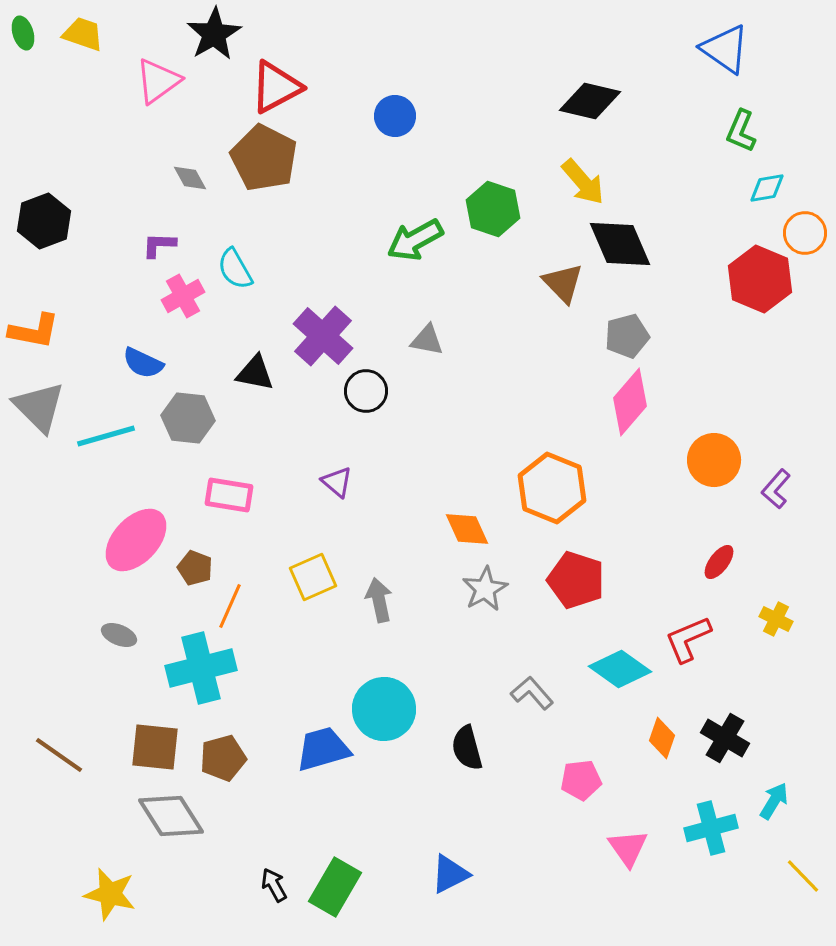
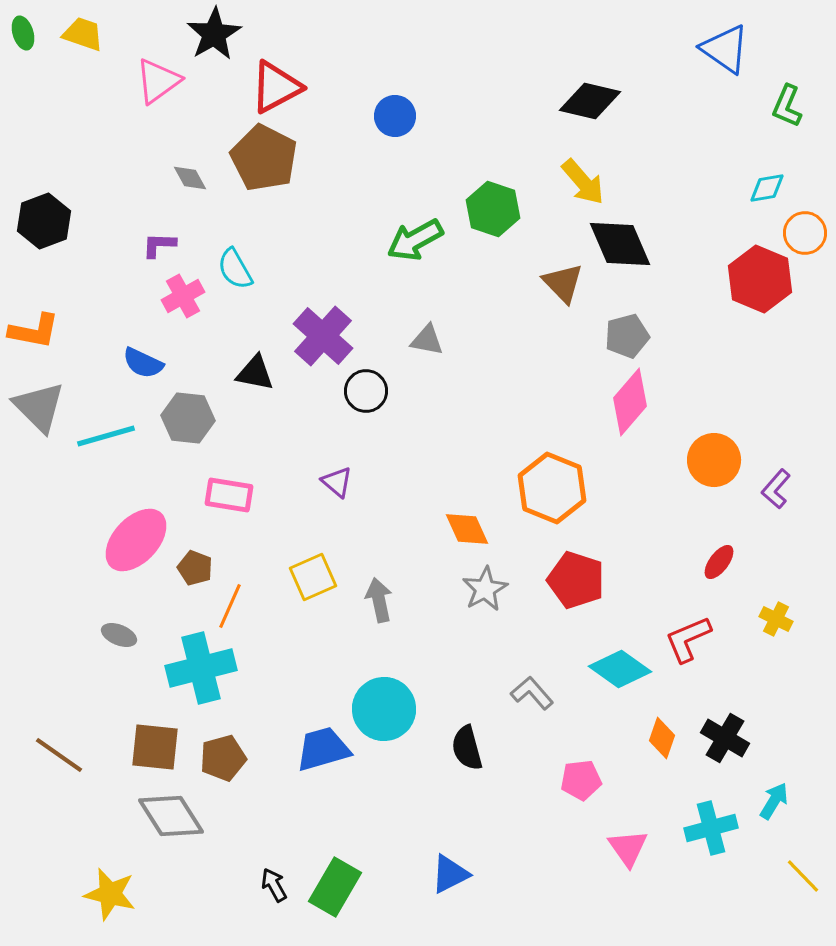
green L-shape at (741, 131): moved 46 px right, 25 px up
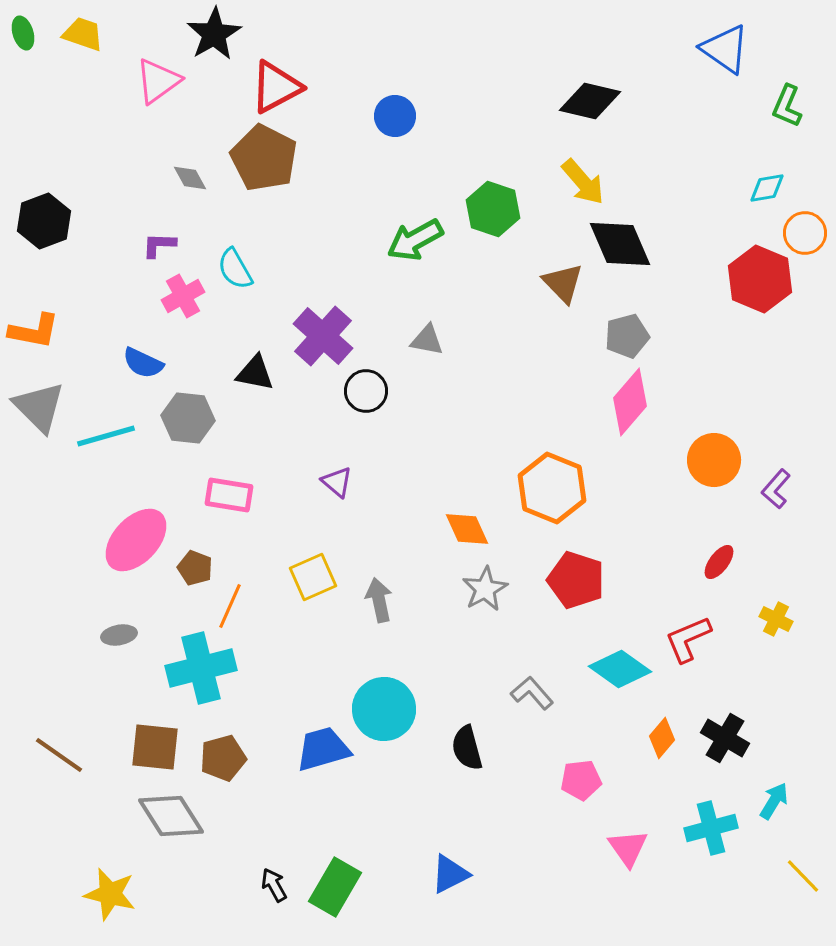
gray ellipse at (119, 635): rotated 32 degrees counterclockwise
orange diamond at (662, 738): rotated 21 degrees clockwise
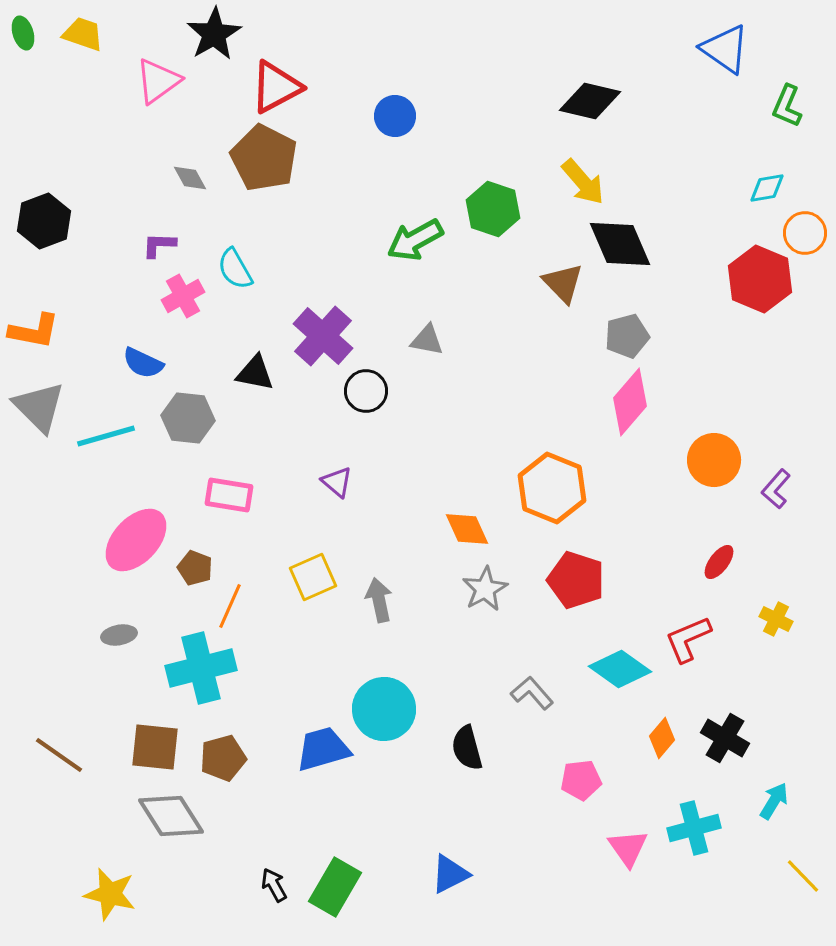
cyan cross at (711, 828): moved 17 px left
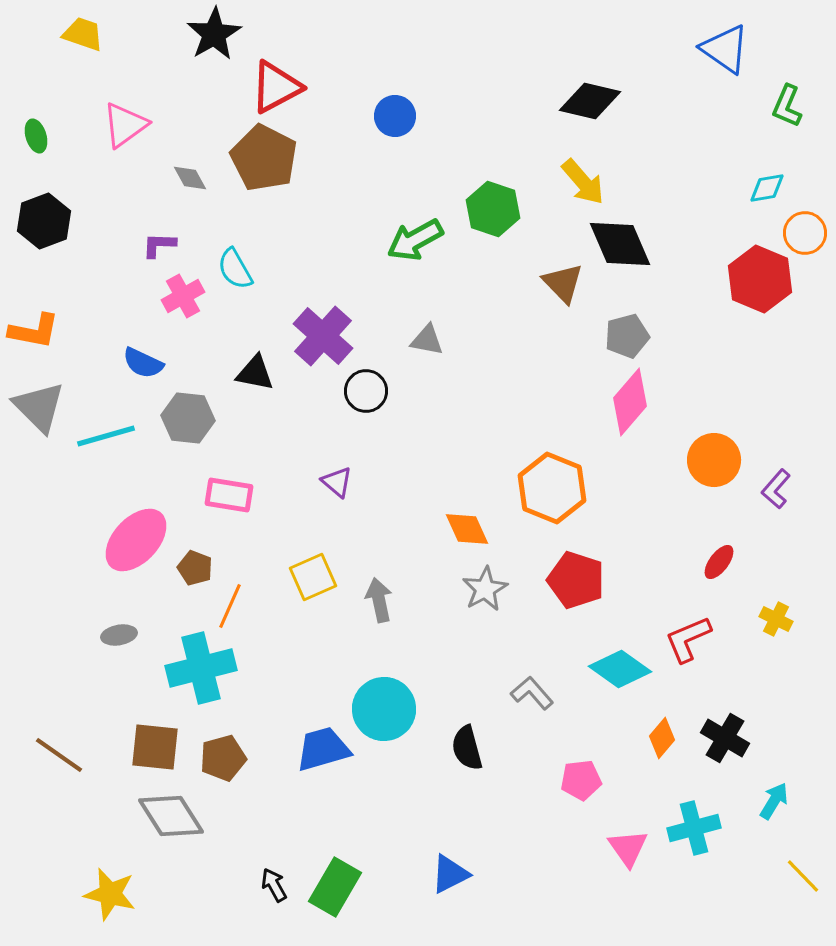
green ellipse at (23, 33): moved 13 px right, 103 px down
pink triangle at (158, 81): moved 33 px left, 44 px down
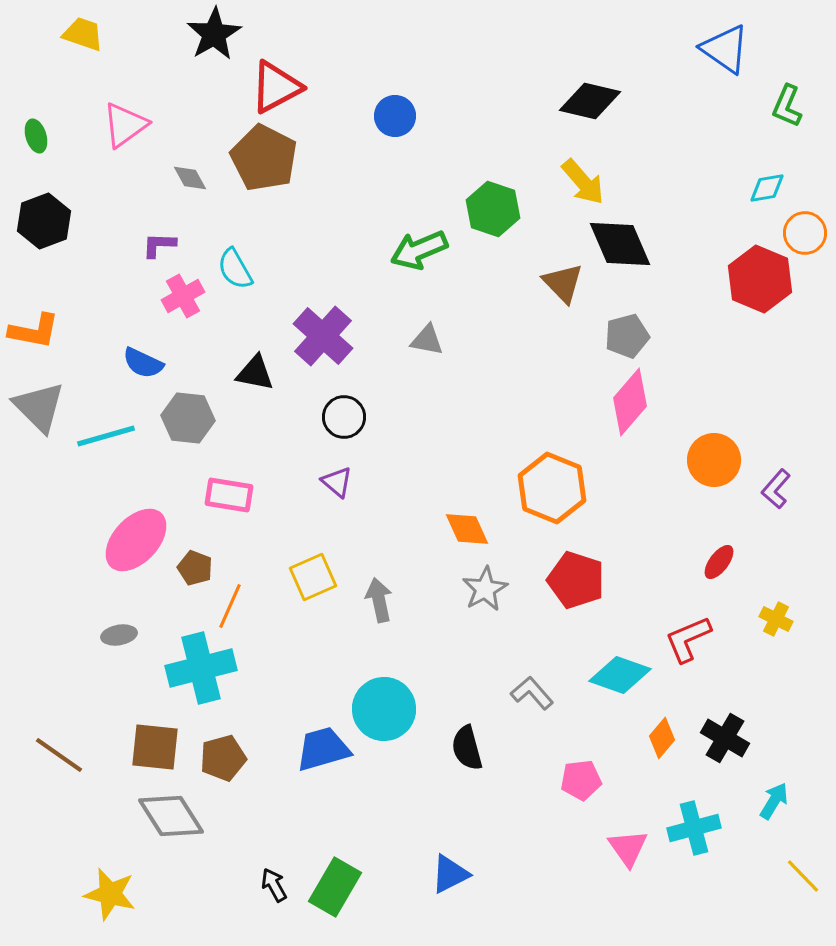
green arrow at (415, 240): moved 4 px right, 10 px down; rotated 6 degrees clockwise
black circle at (366, 391): moved 22 px left, 26 px down
cyan diamond at (620, 669): moved 6 px down; rotated 16 degrees counterclockwise
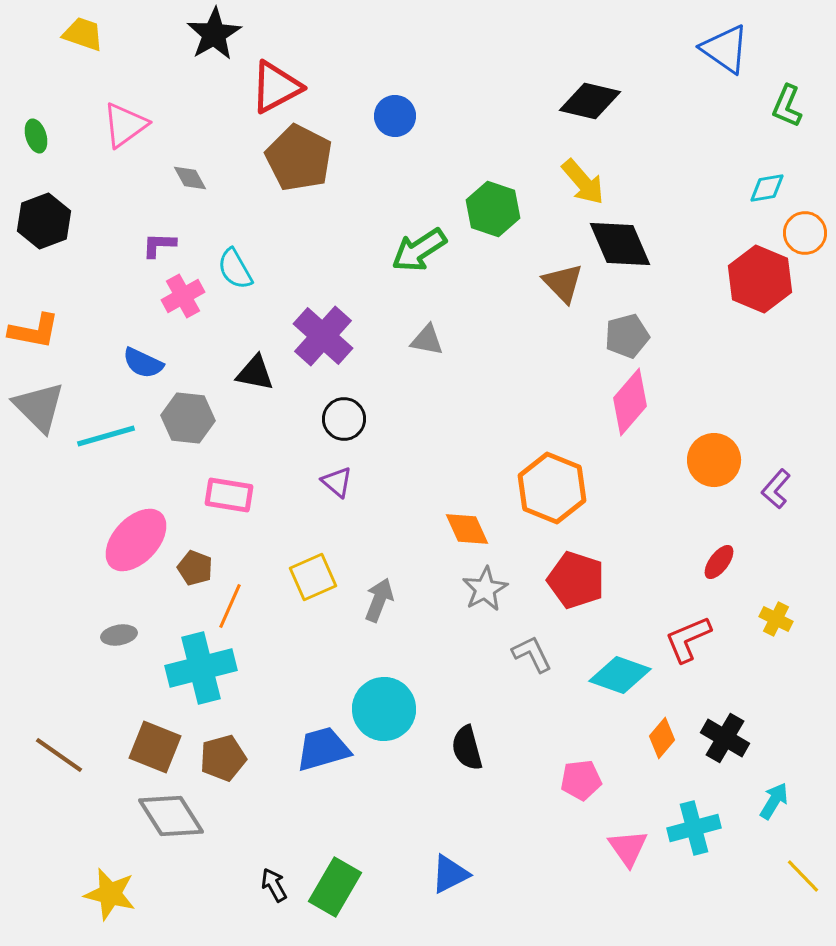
brown pentagon at (264, 158): moved 35 px right
green arrow at (419, 250): rotated 10 degrees counterclockwise
black circle at (344, 417): moved 2 px down
gray arrow at (379, 600): rotated 33 degrees clockwise
gray L-shape at (532, 693): moved 39 px up; rotated 15 degrees clockwise
brown square at (155, 747): rotated 16 degrees clockwise
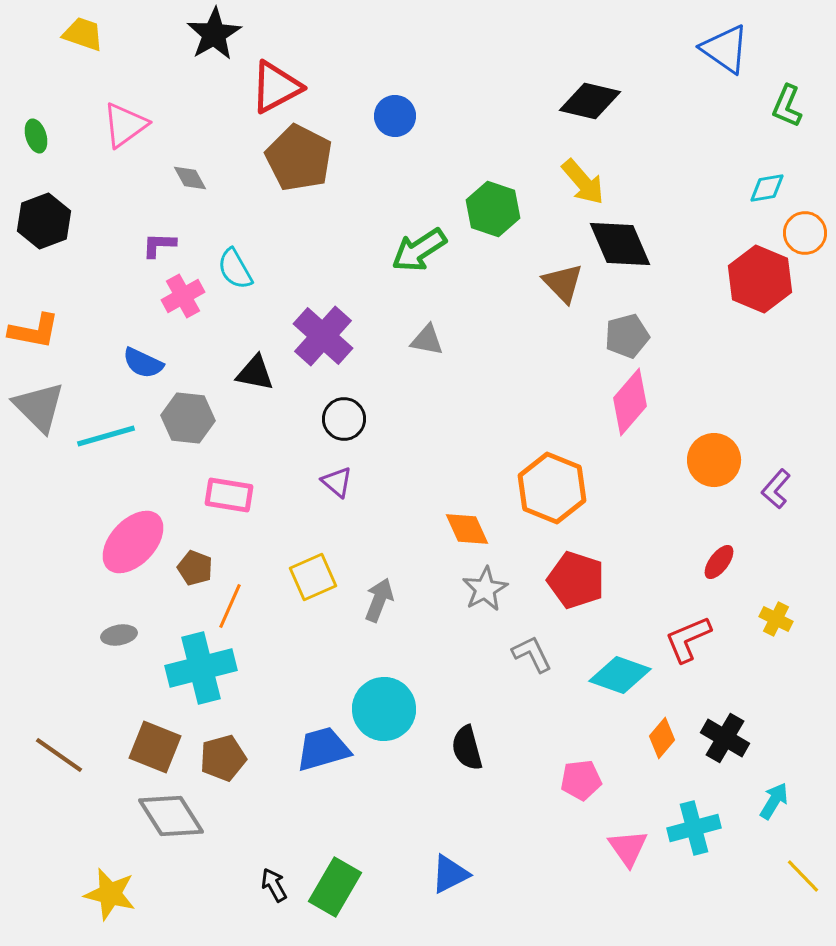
pink ellipse at (136, 540): moved 3 px left, 2 px down
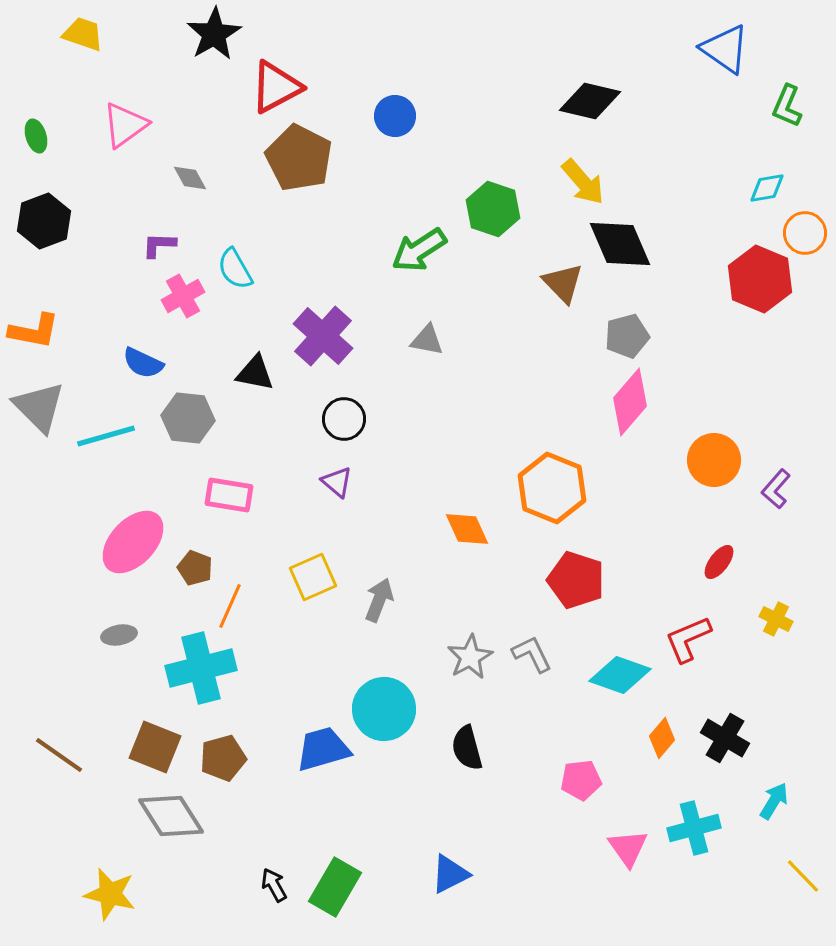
gray star at (485, 589): moved 15 px left, 68 px down
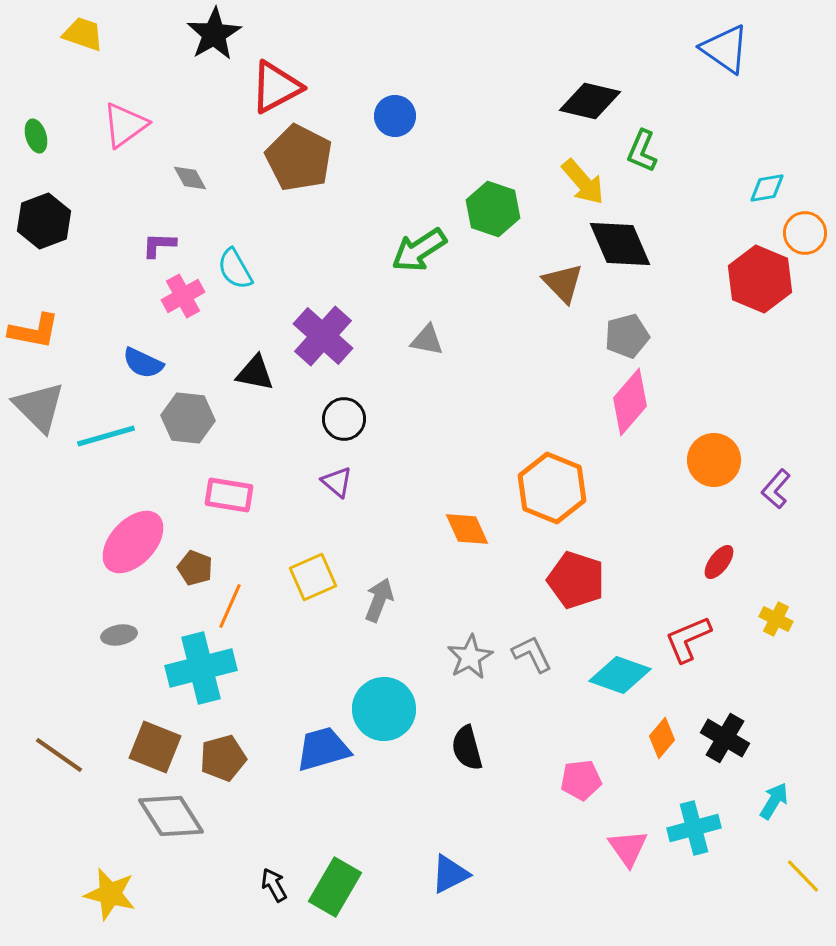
green L-shape at (787, 106): moved 145 px left, 45 px down
